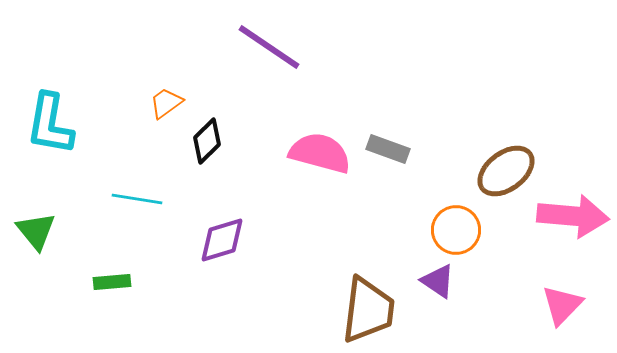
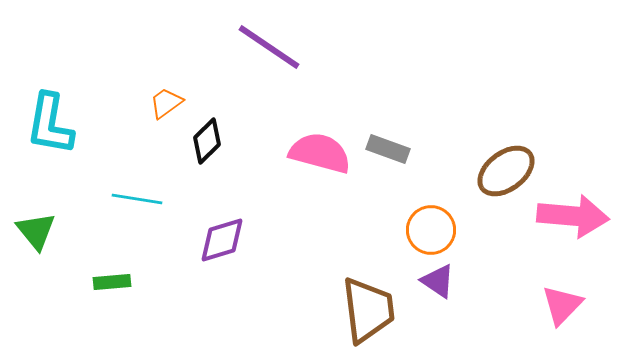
orange circle: moved 25 px left
brown trapezoid: rotated 14 degrees counterclockwise
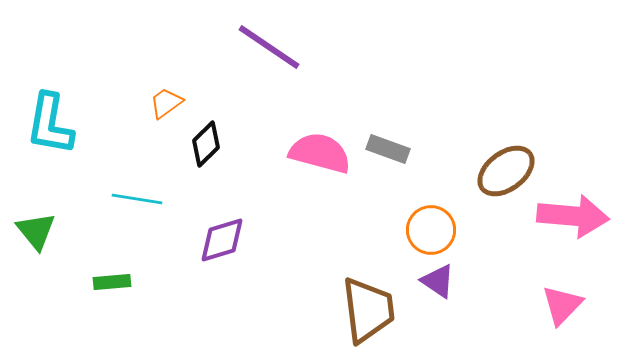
black diamond: moved 1 px left, 3 px down
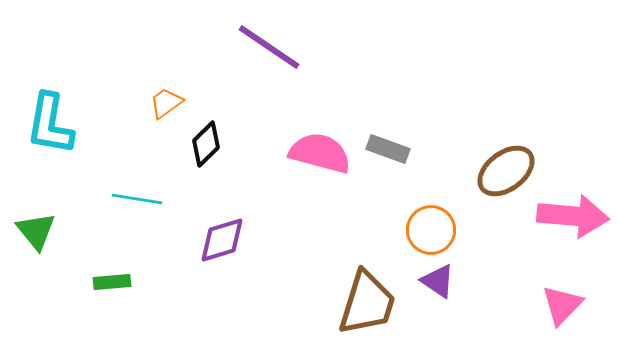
brown trapezoid: moved 1 px left, 7 px up; rotated 24 degrees clockwise
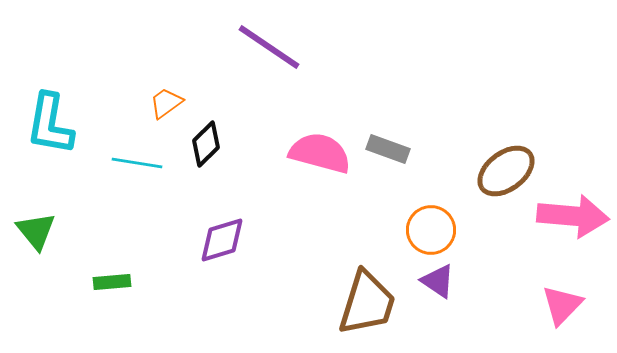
cyan line: moved 36 px up
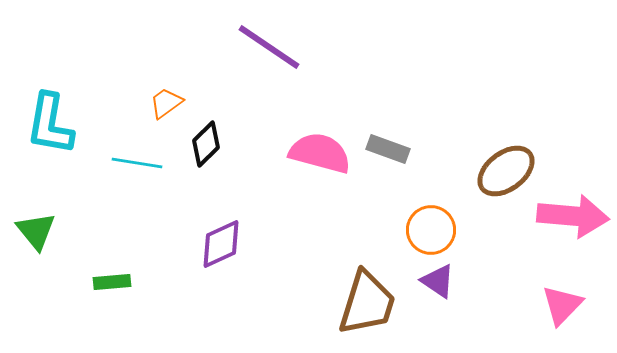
purple diamond: moved 1 px left, 4 px down; rotated 8 degrees counterclockwise
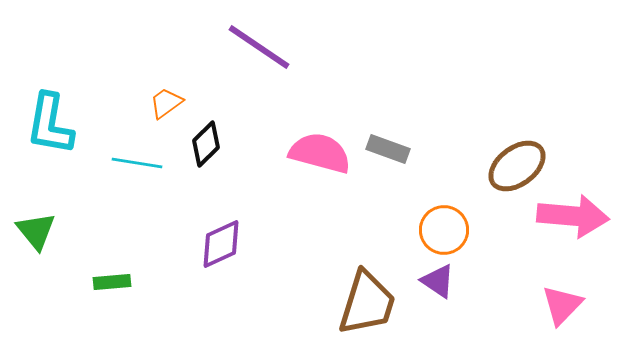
purple line: moved 10 px left
brown ellipse: moved 11 px right, 5 px up
orange circle: moved 13 px right
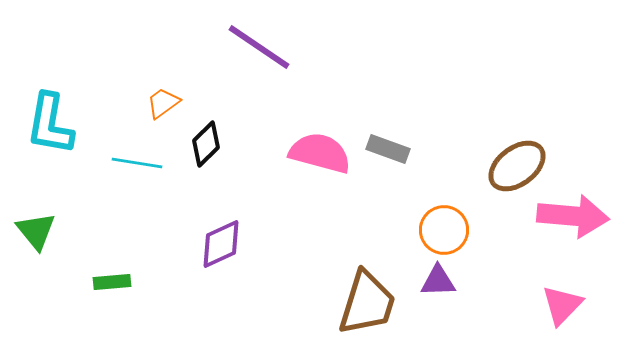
orange trapezoid: moved 3 px left
purple triangle: rotated 36 degrees counterclockwise
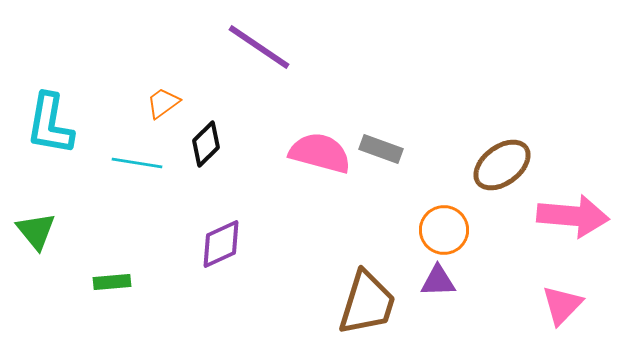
gray rectangle: moved 7 px left
brown ellipse: moved 15 px left, 1 px up
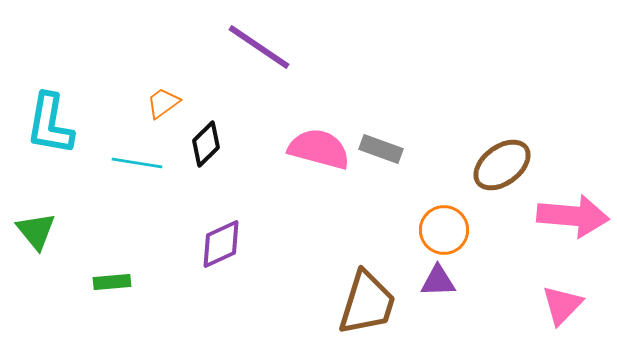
pink semicircle: moved 1 px left, 4 px up
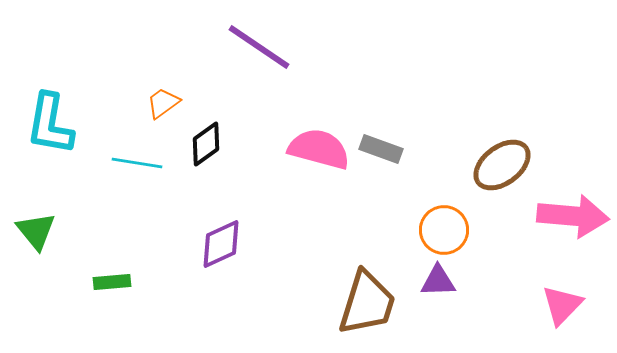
black diamond: rotated 9 degrees clockwise
